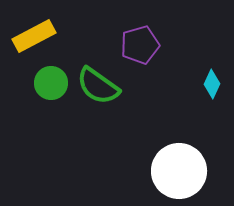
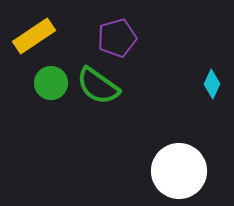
yellow rectangle: rotated 6 degrees counterclockwise
purple pentagon: moved 23 px left, 7 px up
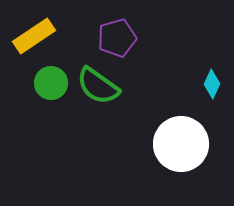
white circle: moved 2 px right, 27 px up
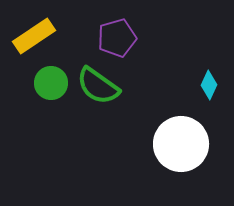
cyan diamond: moved 3 px left, 1 px down
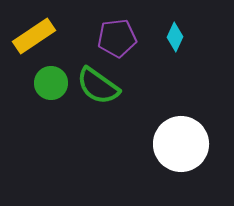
purple pentagon: rotated 9 degrees clockwise
cyan diamond: moved 34 px left, 48 px up
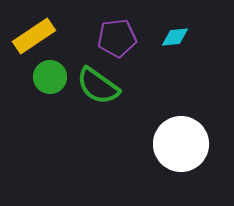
cyan diamond: rotated 60 degrees clockwise
green circle: moved 1 px left, 6 px up
